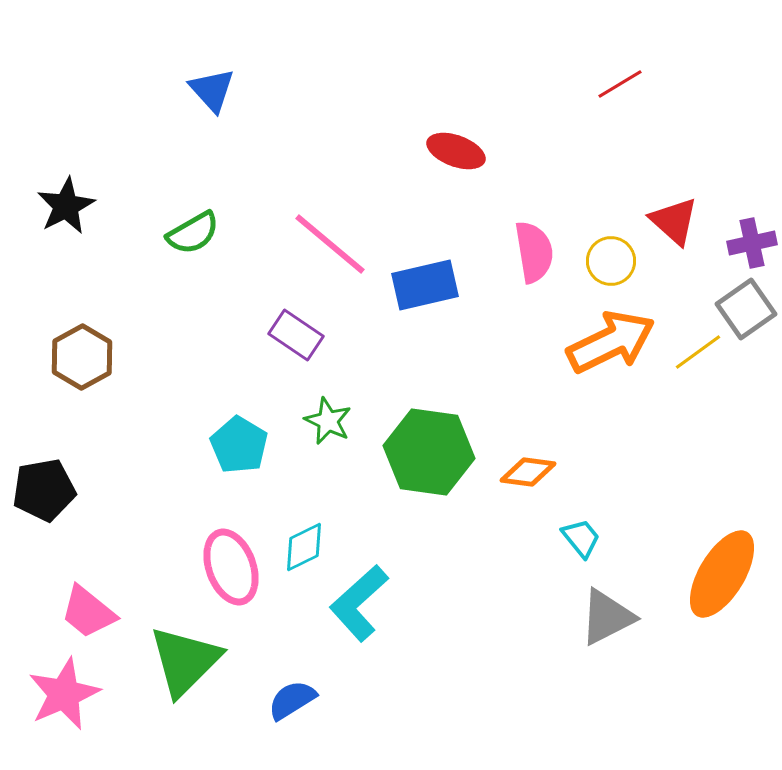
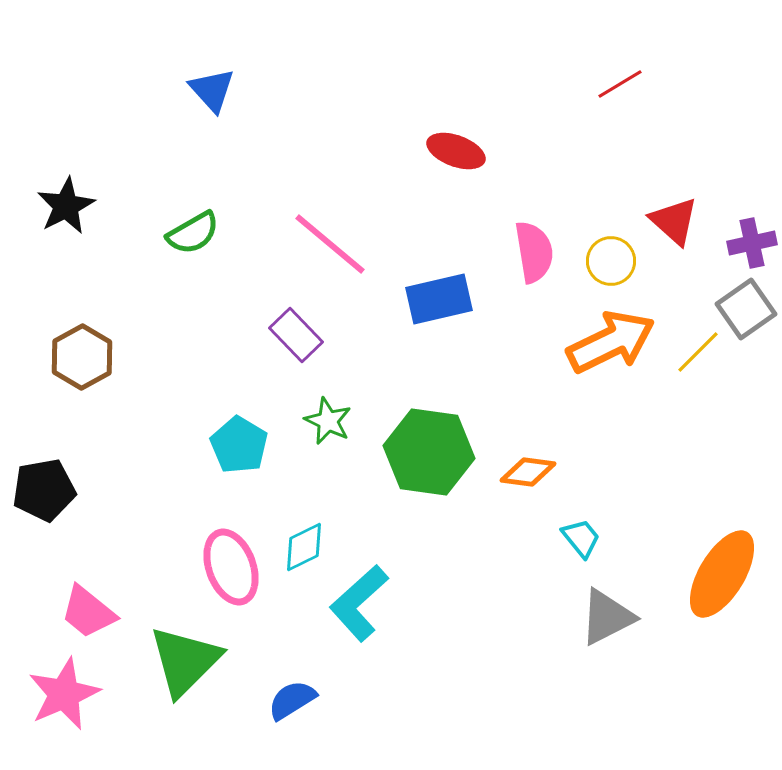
blue rectangle: moved 14 px right, 14 px down
purple rectangle: rotated 12 degrees clockwise
yellow line: rotated 9 degrees counterclockwise
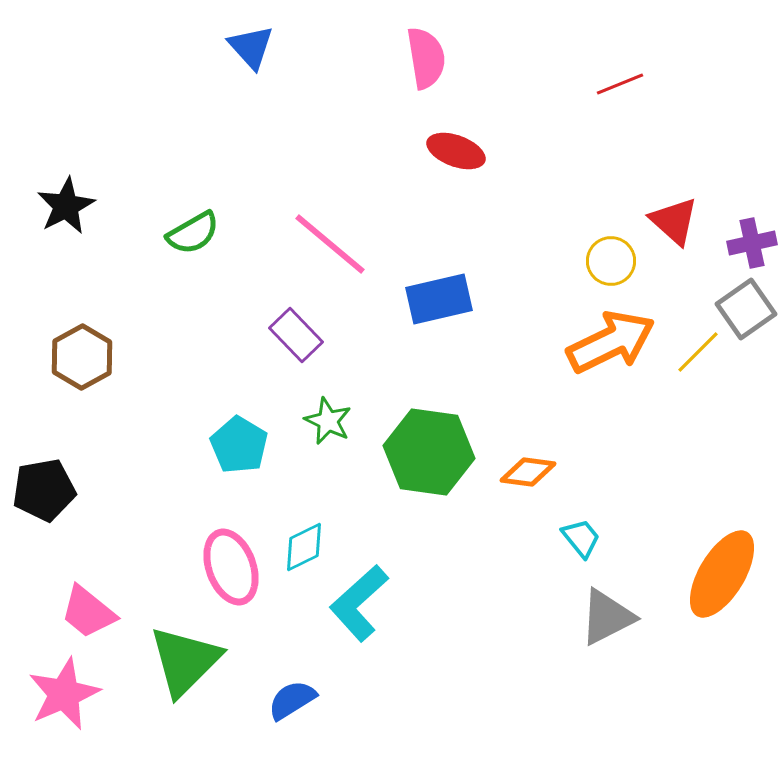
red line: rotated 9 degrees clockwise
blue triangle: moved 39 px right, 43 px up
pink semicircle: moved 108 px left, 194 px up
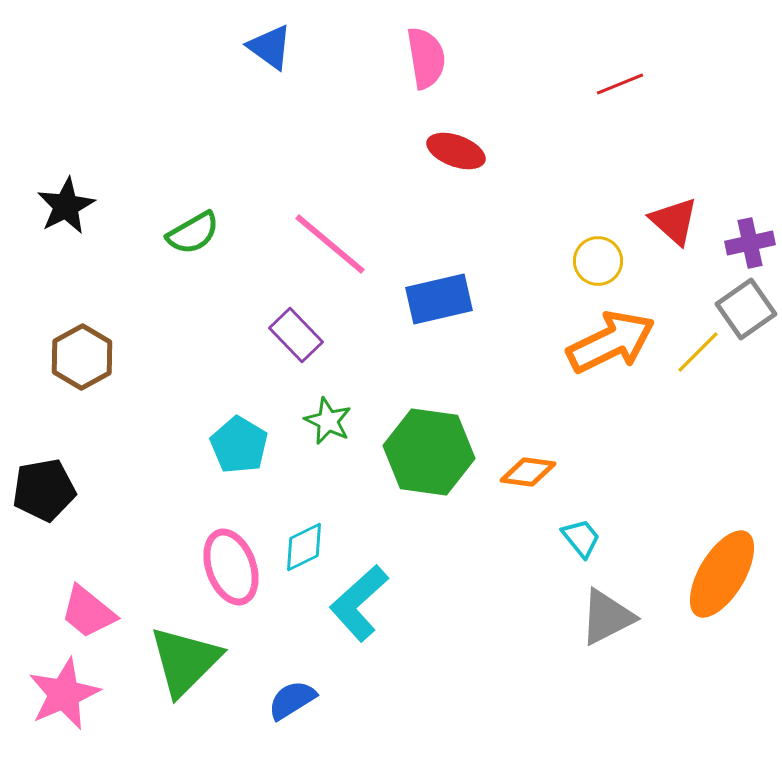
blue triangle: moved 19 px right; rotated 12 degrees counterclockwise
purple cross: moved 2 px left
yellow circle: moved 13 px left
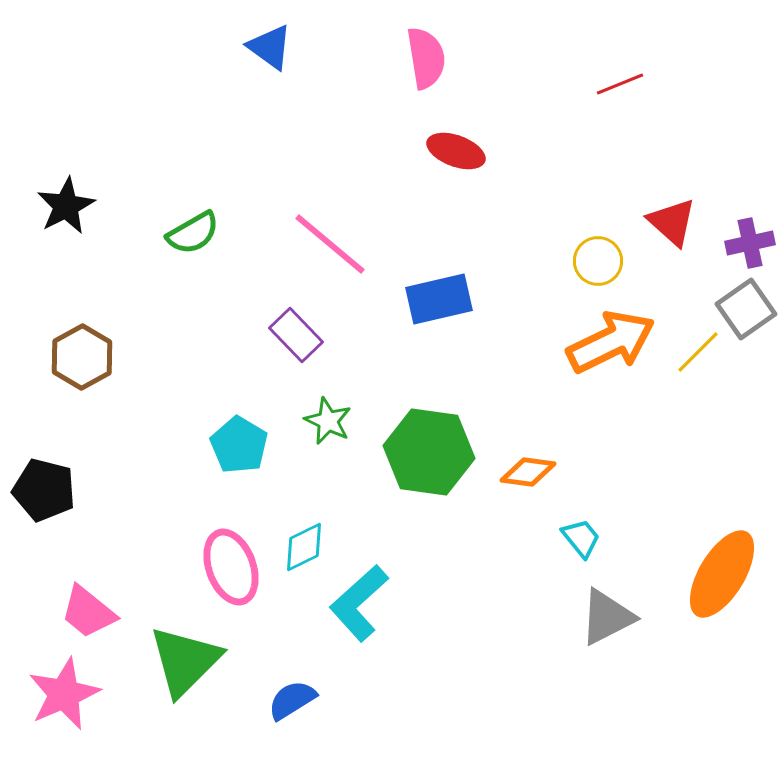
red triangle: moved 2 px left, 1 px down
black pentagon: rotated 24 degrees clockwise
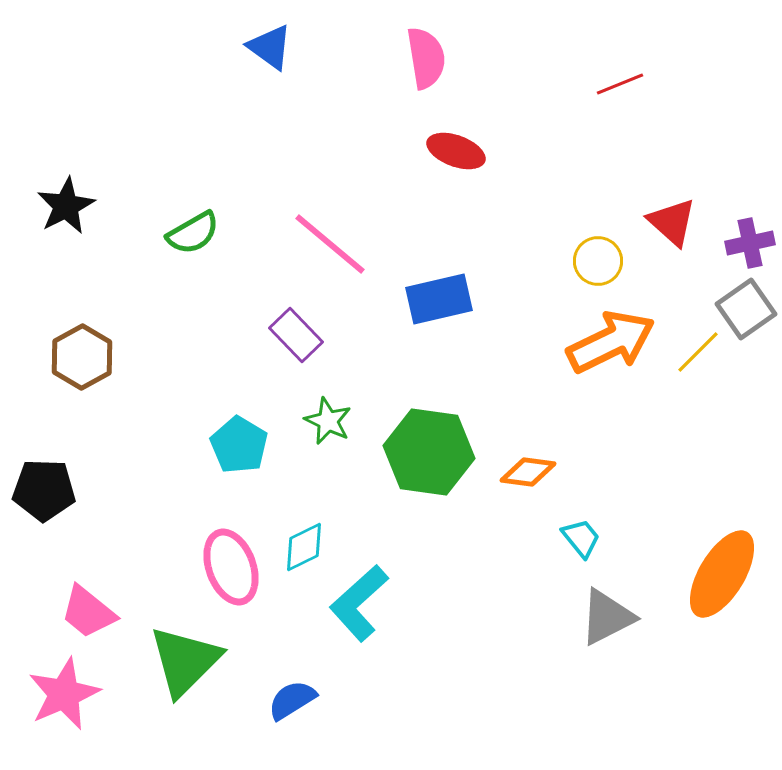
black pentagon: rotated 12 degrees counterclockwise
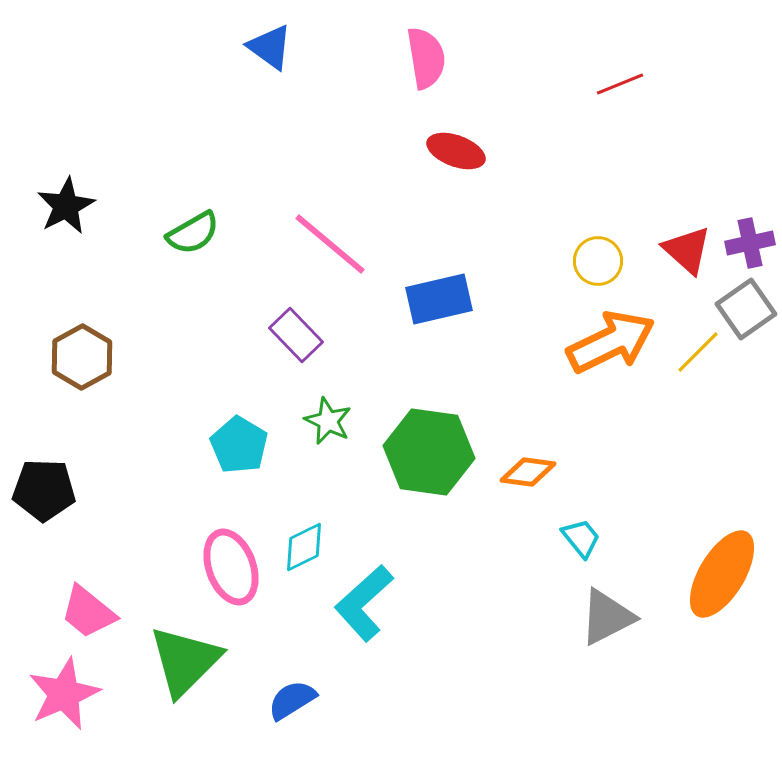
red triangle: moved 15 px right, 28 px down
cyan L-shape: moved 5 px right
